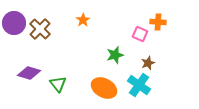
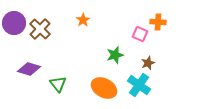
purple diamond: moved 4 px up
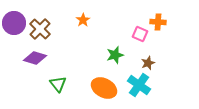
purple diamond: moved 6 px right, 11 px up
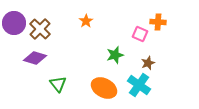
orange star: moved 3 px right, 1 px down
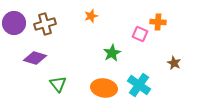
orange star: moved 5 px right, 5 px up; rotated 16 degrees clockwise
brown cross: moved 5 px right, 5 px up; rotated 30 degrees clockwise
green star: moved 3 px left, 2 px up; rotated 12 degrees counterclockwise
brown star: moved 26 px right; rotated 24 degrees counterclockwise
orange ellipse: rotated 20 degrees counterclockwise
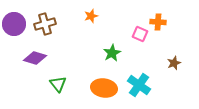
purple circle: moved 1 px down
brown star: rotated 24 degrees clockwise
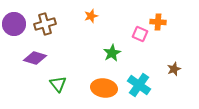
brown star: moved 6 px down
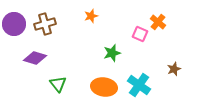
orange cross: rotated 35 degrees clockwise
green star: rotated 12 degrees clockwise
orange ellipse: moved 1 px up
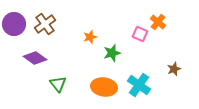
orange star: moved 1 px left, 21 px down
brown cross: rotated 20 degrees counterclockwise
purple diamond: rotated 20 degrees clockwise
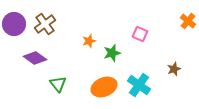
orange cross: moved 30 px right, 1 px up
orange star: moved 1 px left, 4 px down
orange ellipse: rotated 30 degrees counterclockwise
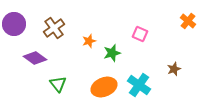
brown cross: moved 9 px right, 4 px down
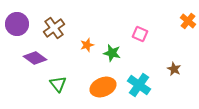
purple circle: moved 3 px right
orange star: moved 2 px left, 4 px down
green star: rotated 30 degrees clockwise
brown star: rotated 24 degrees counterclockwise
orange ellipse: moved 1 px left
